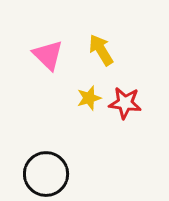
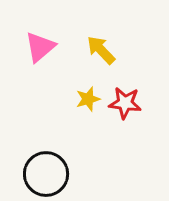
yellow arrow: rotated 12 degrees counterclockwise
pink triangle: moved 8 px left, 8 px up; rotated 36 degrees clockwise
yellow star: moved 1 px left, 1 px down
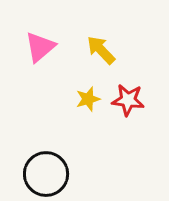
red star: moved 3 px right, 3 px up
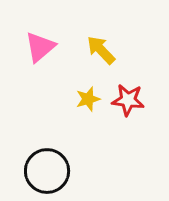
black circle: moved 1 px right, 3 px up
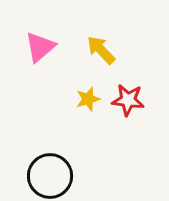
black circle: moved 3 px right, 5 px down
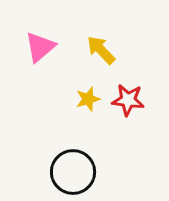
black circle: moved 23 px right, 4 px up
